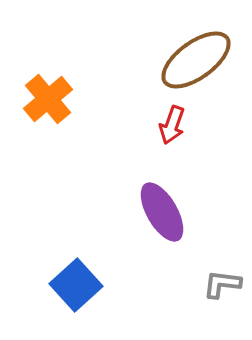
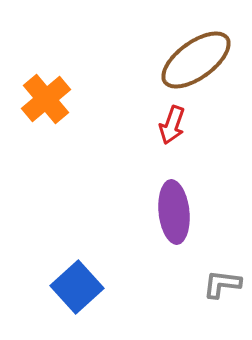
orange cross: moved 2 px left
purple ellipse: moved 12 px right; rotated 24 degrees clockwise
blue square: moved 1 px right, 2 px down
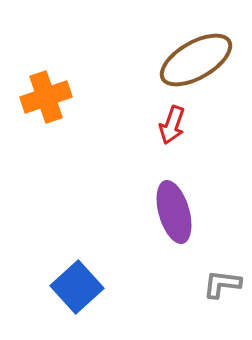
brown ellipse: rotated 6 degrees clockwise
orange cross: moved 2 px up; rotated 21 degrees clockwise
purple ellipse: rotated 10 degrees counterclockwise
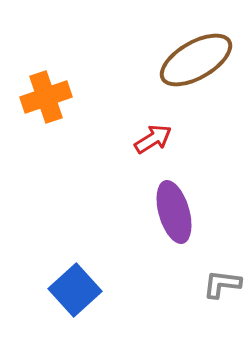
red arrow: moved 19 px left, 14 px down; rotated 141 degrees counterclockwise
blue square: moved 2 px left, 3 px down
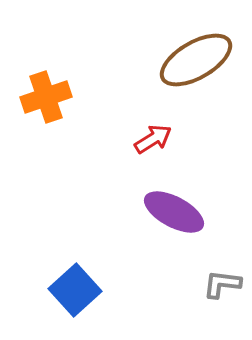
purple ellipse: rotated 46 degrees counterclockwise
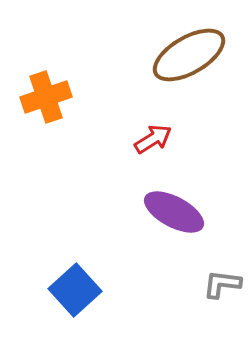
brown ellipse: moved 7 px left, 5 px up
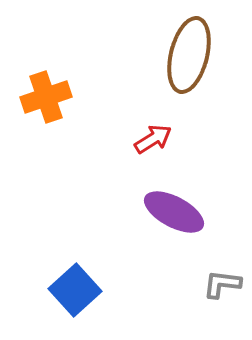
brown ellipse: rotated 46 degrees counterclockwise
